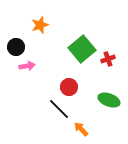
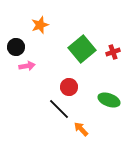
red cross: moved 5 px right, 7 px up
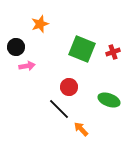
orange star: moved 1 px up
green square: rotated 28 degrees counterclockwise
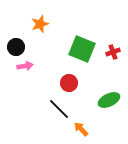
pink arrow: moved 2 px left
red circle: moved 4 px up
green ellipse: rotated 45 degrees counterclockwise
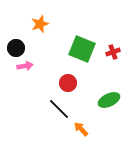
black circle: moved 1 px down
red circle: moved 1 px left
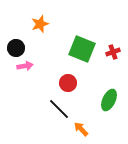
green ellipse: rotated 40 degrees counterclockwise
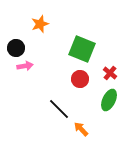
red cross: moved 3 px left, 21 px down; rotated 32 degrees counterclockwise
red circle: moved 12 px right, 4 px up
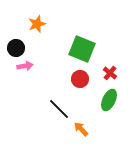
orange star: moved 3 px left
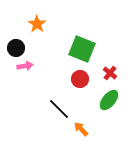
orange star: rotated 18 degrees counterclockwise
green ellipse: rotated 15 degrees clockwise
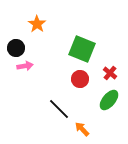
orange arrow: moved 1 px right
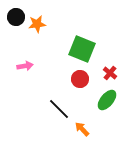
orange star: rotated 30 degrees clockwise
black circle: moved 31 px up
green ellipse: moved 2 px left
